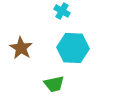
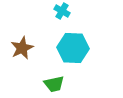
brown star: moved 1 px right; rotated 15 degrees clockwise
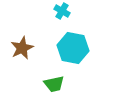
cyan hexagon: rotated 8 degrees clockwise
